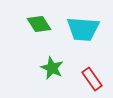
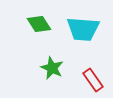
red rectangle: moved 1 px right, 1 px down
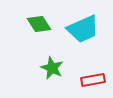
cyan trapezoid: rotated 28 degrees counterclockwise
red rectangle: rotated 65 degrees counterclockwise
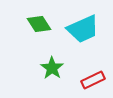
green star: rotated 10 degrees clockwise
red rectangle: rotated 15 degrees counterclockwise
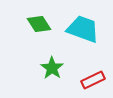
cyan trapezoid: rotated 136 degrees counterclockwise
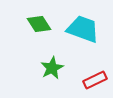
green star: rotated 10 degrees clockwise
red rectangle: moved 2 px right
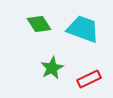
red rectangle: moved 6 px left, 1 px up
